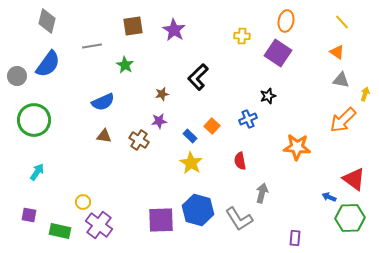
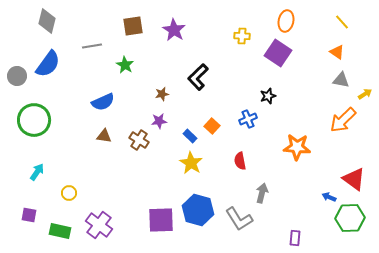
yellow arrow at (365, 94): rotated 40 degrees clockwise
yellow circle at (83, 202): moved 14 px left, 9 px up
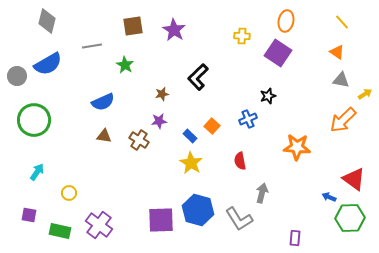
blue semicircle at (48, 64): rotated 24 degrees clockwise
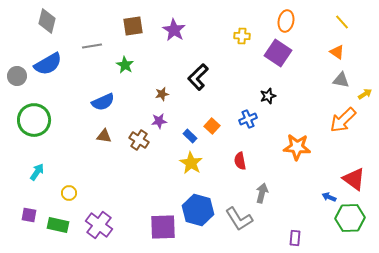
purple square at (161, 220): moved 2 px right, 7 px down
green rectangle at (60, 231): moved 2 px left, 6 px up
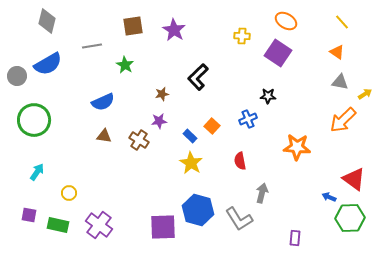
orange ellipse at (286, 21): rotated 70 degrees counterclockwise
gray triangle at (341, 80): moved 1 px left, 2 px down
black star at (268, 96): rotated 21 degrees clockwise
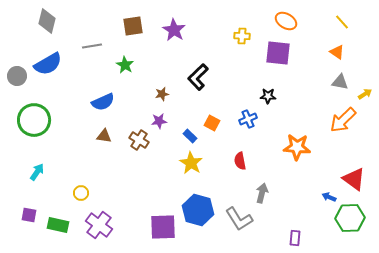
purple square at (278, 53): rotated 28 degrees counterclockwise
orange square at (212, 126): moved 3 px up; rotated 14 degrees counterclockwise
yellow circle at (69, 193): moved 12 px right
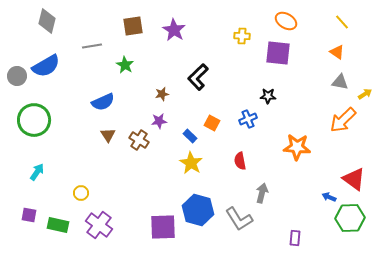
blue semicircle at (48, 64): moved 2 px left, 2 px down
brown triangle at (104, 136): moved 4 px right, 1 px up; rotated 49 degrees clockwise
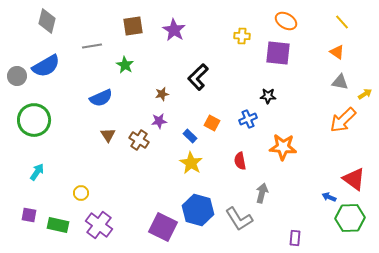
blue semicircle at (103, 102): moved 2 px left, 4 px up
orange star at (297, 147): moved 14 px left
purple square at (163, 227): rotated 28 degrees clockwise
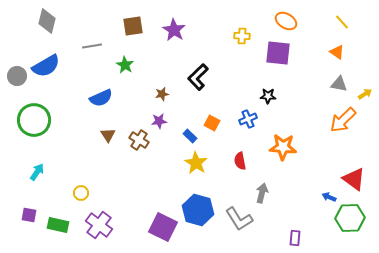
gray triangle at (340, 82): moved 1 px left, 2 px down
yellow star at (191, 163): moved 5 px right
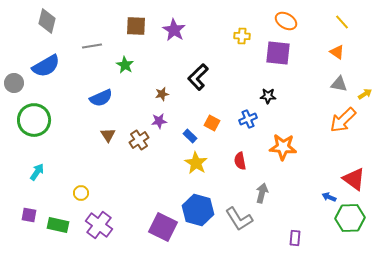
brown square at (133, 26): moved 3 px right; rotated 10 degrees clockwise
gray circle at (17, 76): moved 3 px left, 7 px down
brown cross at (139, 140): rotated 24 degrees clockwise
